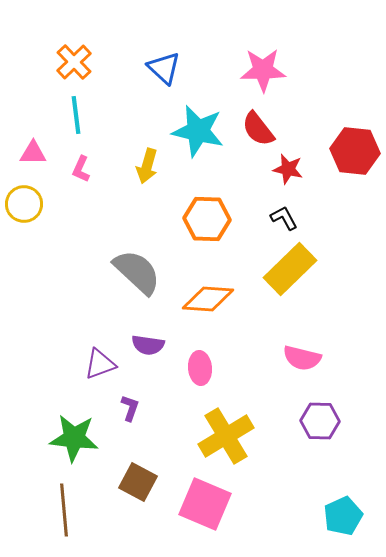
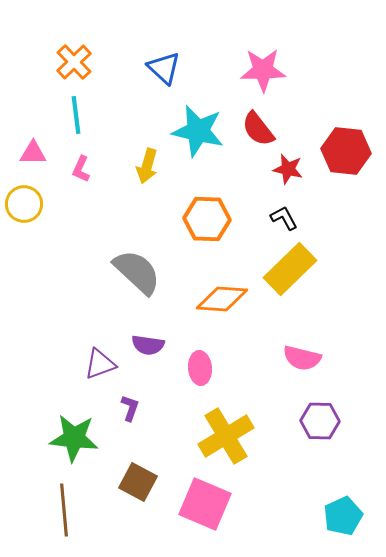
red hexagon: moved 9 px left
orange diamond: moved 14 px right
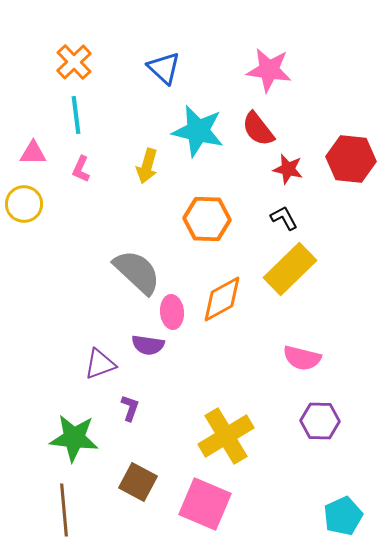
pink star: moved 6 px right; rotated 9 degrees clockwise
red hexagon: moved 5 px right, 8 px down
orange diamond: rotated 33 degrees counterclockwise
pink ellipse: moved 28 px left, 56 px up
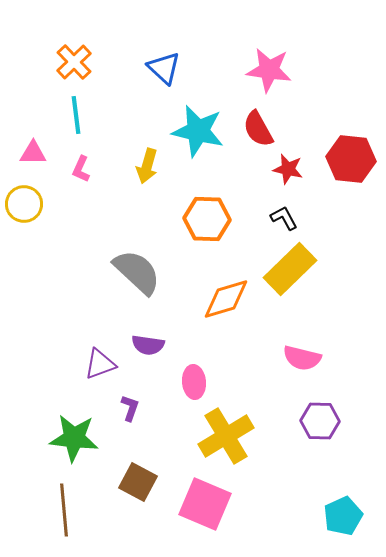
red semicircle: rotated 9 degrees clockwise
orange diamond: moved 4 px right; rotated 12 degrees clockwise
pink ellipse: moved 22 px right, 70 px down
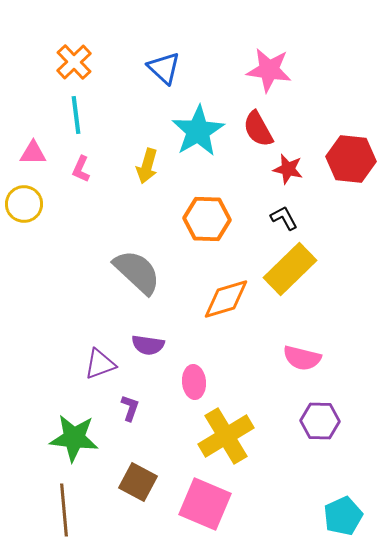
cyan star: rotated 28 degrees clockwise
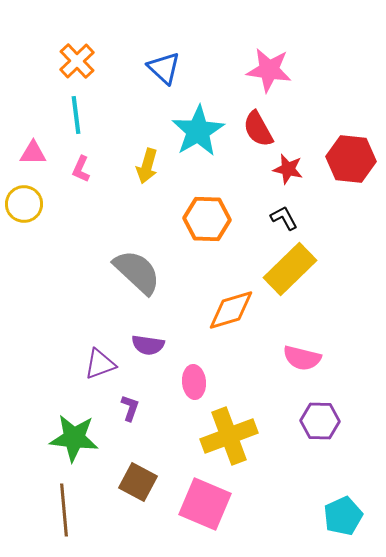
orange cross: moved 3 px right, 1 px up
orange diamond: moved 5 px right, 11 px down
yellow cross: moved 3 px right; rotated 10 degrees clockwise
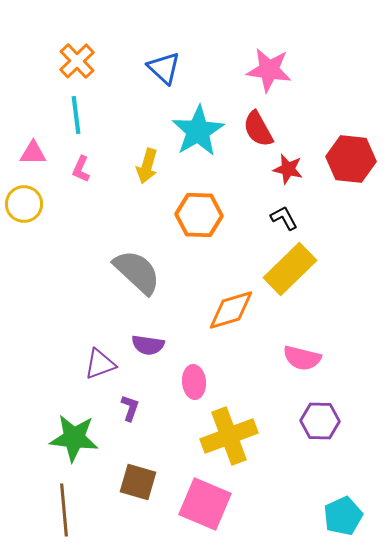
orange hexagon: moved 8 px left, 4 px up
brown square: rotated 12 degrees counterclockwise
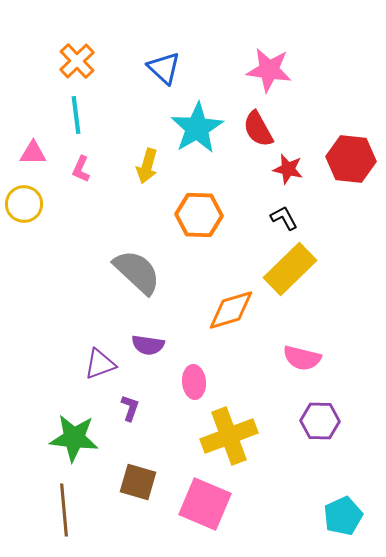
cyan star: moved 1 px left, 3 px up
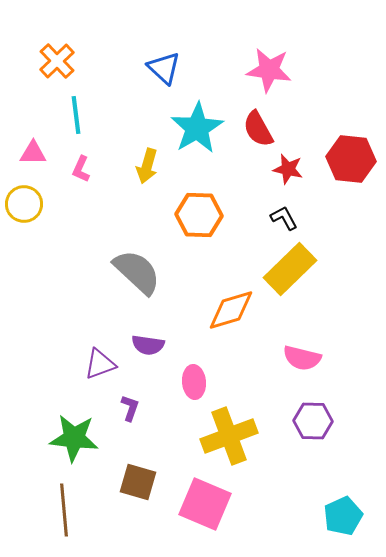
orange cross: moved 20 px left
purple hexagon: moved 7 px left
